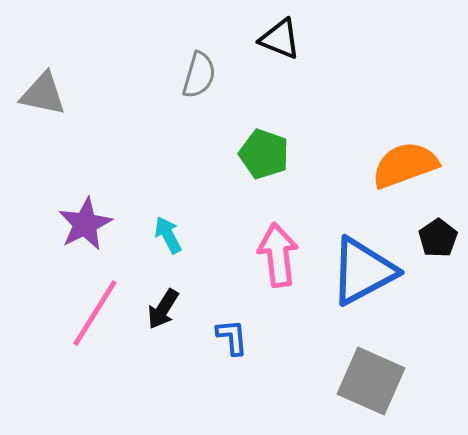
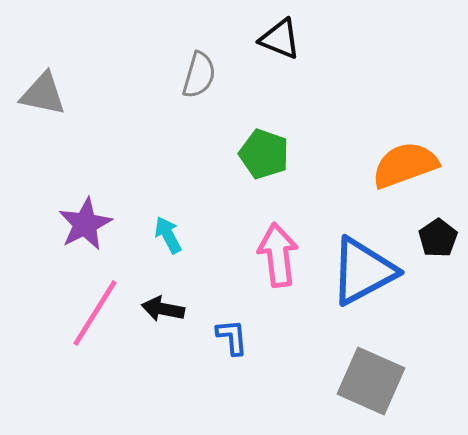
black arrow: rotated 69 degrees clockwise
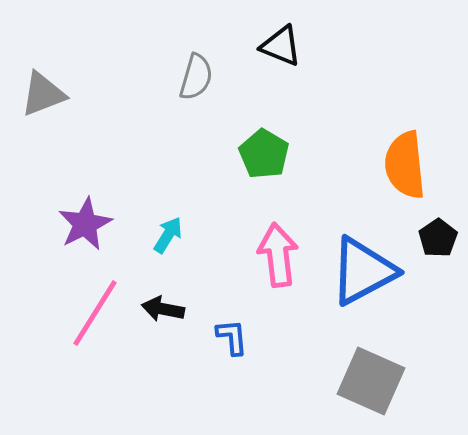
black triangle: moved 1 px right, 7 px down
gray semicircle: moved 3 px left, 2 px down
gray triangle: rotated 33 degrees counterclockwise
green pentagon: rotated 12 degrees clockwise
orange semicircle: rotated 76 degrees counterclockwise
cyan arrow: rotated 60 degrees clockwise
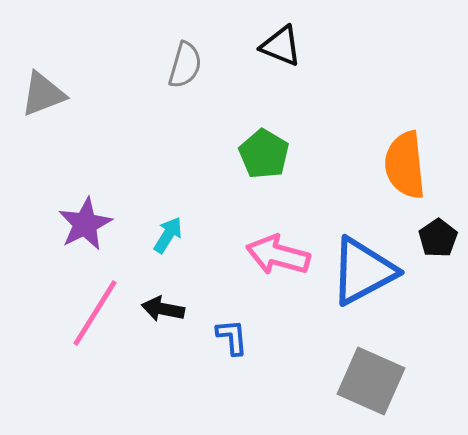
gray semicircle: moved 11 px left, 12 px up
pink arrow: rotated 68 degrees counterclockwise
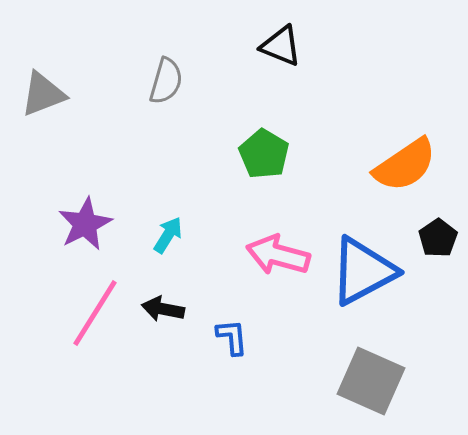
gray semicircle: moved 19 px left, 16 px down
orange semicircle: rotated 118 degrees counterclockwise
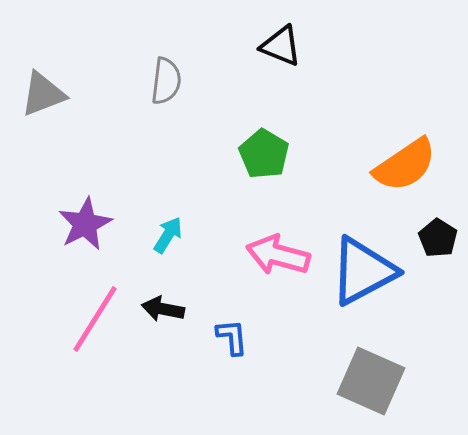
gray semicircle: rotated 9 degrees counterclockwise
black pentagon: rotated 6 degrees counterclockwise
pink line: moved 6 px down
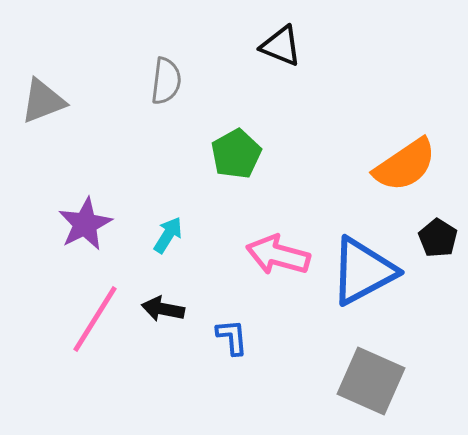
gray triangle: moved 7 px down
green pentagon: moved 28 px left; rotated 12 degrees clockwise
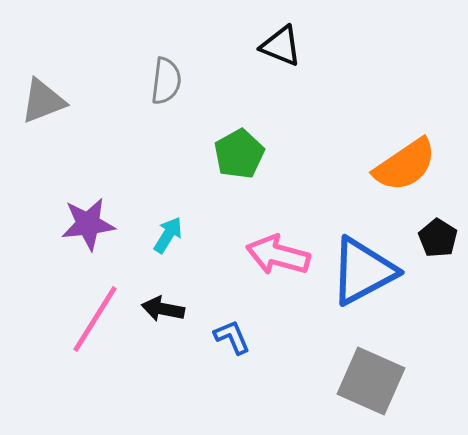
green pentagon: moved 3 px right
purple star: moved 3 px right; rotated 20 degrees clockwise
blue L-shape: rotated 18 degrees counterclockwise
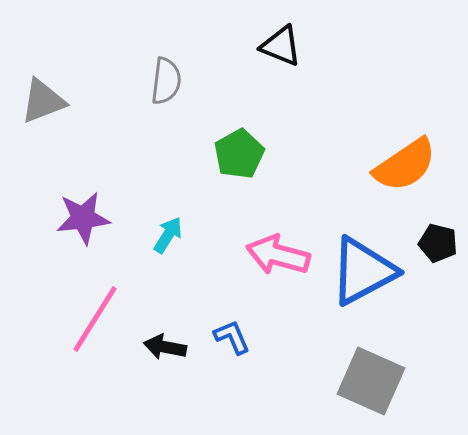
purple star: moved 5 px left, 6 px up
black pentagon: moved 5 px down; rotated 18 degrees counterclockwise
black arrow: moved 2 px right, 38 px down
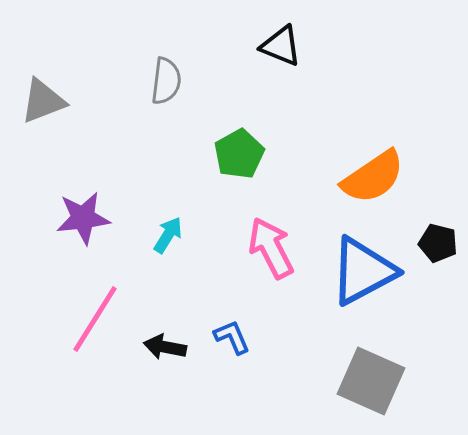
orange semicircle: moved 32 px left, 12 px down
pink arrow: moved 7 px left, 7 px up; rotated 48 degrees clockwise
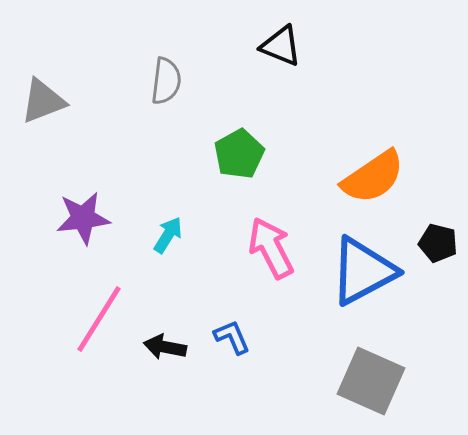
pink line: moved 4 px right
